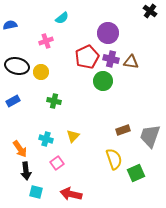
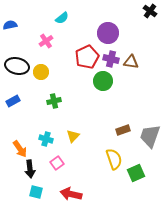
pink cross: rotated 16 degrees counterclockwise
green cross: rotated 24 degrees counterclockwise
black arrow: moved 4 px right, 2 px up
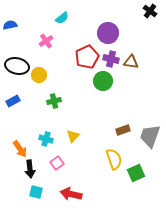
yellow circle: moved 2 px left, 3 px down
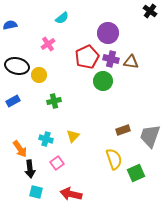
pink cross: moved 2 px right, 3 px down
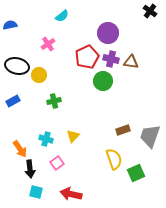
cyan semicircle: moved 2 px up
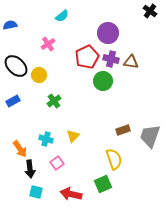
black ellipse: moved 1 px left; rotated 30 degrees clockwise
green cross: rotated 24 degrees counterclockwise
green square: moved 33 px left, 11 px down
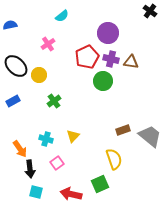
gray trapezoid: rotated 110 degrees clockwise
green square: moved 3 px left
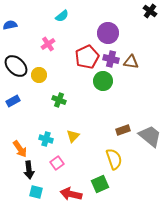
green cross: moved 5 px right, 1 px up; rotated 32 degrees counterclockwise
black arrow: moved 1 px left, 1 px down
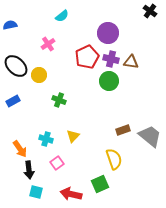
green circle: moved 6 px right
